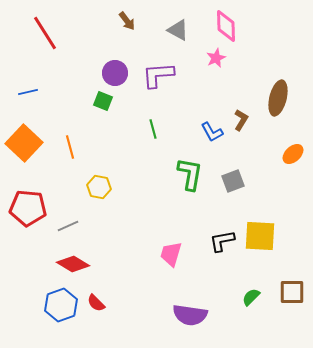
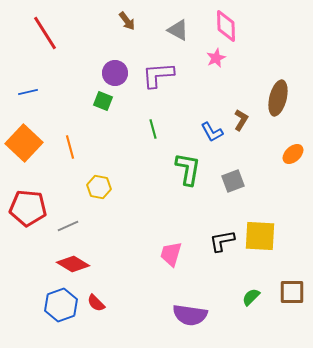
green L-shape: moved 2 px left, 5 px up
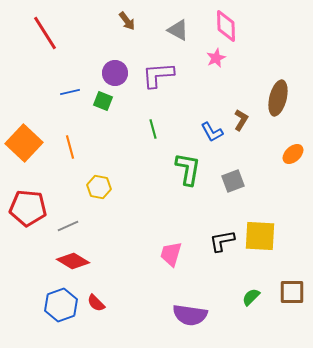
blue line: moved 42 px right
red diamond: moved 3 px up
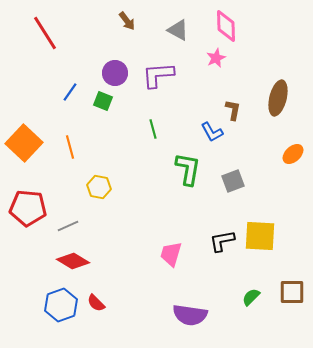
blue line: rotated 42 degrees counterclockwise
brown L-shape: moved 8 px left, 10 px up; rotated 20 degrees counterclockwise
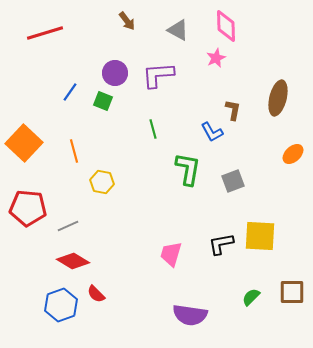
red line: rotated 75 degrees counterclockwise
orange line: moved 4 px right, 4 px down
yellow hexagon: moved 3 px right, 5 px up
black L-shape: moved 1 px left, 3 px down
red semicircle: moved 9 px up
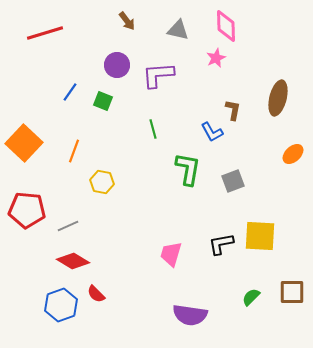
gray triangle: rotated 15 degrees counterclockwise
purple circle: moved 2 px right, 8 px up
orange line: rotated 35 degrees clockwise
red pentagon: moved 1 px left, 2 px down
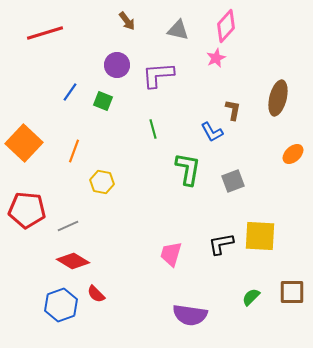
pink diamond: rotated 44 degrees clockwise
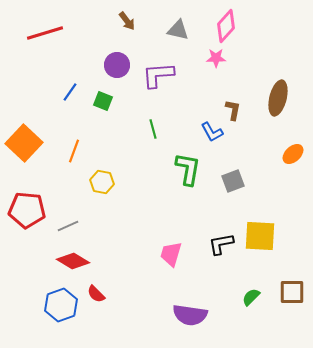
pink star: rotated 24 degrees clockwise
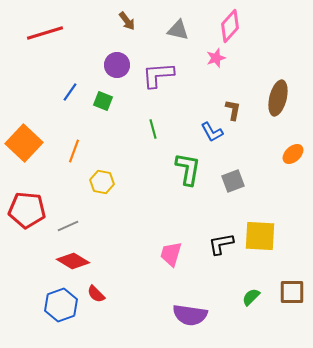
pink diamond: moved 4 px right
pink star: rotated 18 degrees counterclockwise
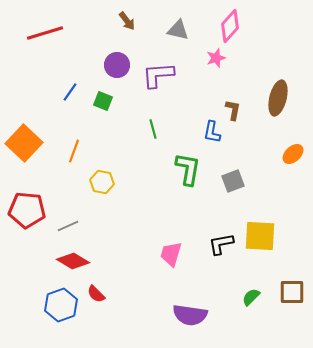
blue L-shape: rotated 40 degrees clockwise
